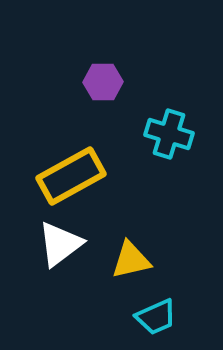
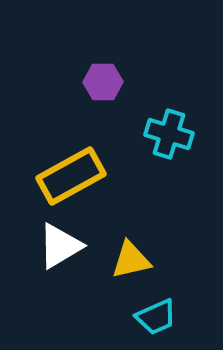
white triangle: moved 2 px down; rotated 6 degrees clockwise
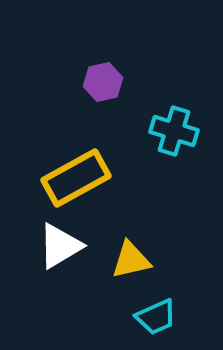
purple hexagon: rotated 12 degrees counterclockwise
cyan cross: moved 5 px right, 3 px up
yellow rectangle: moved 5 px right, 2 px down
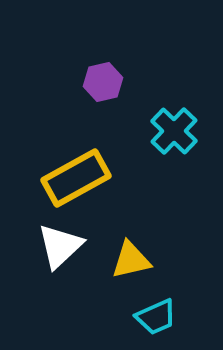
cyan cross: rotated 27 degrees clockwise
white triangle: rotated 12 degrees counterclockwise
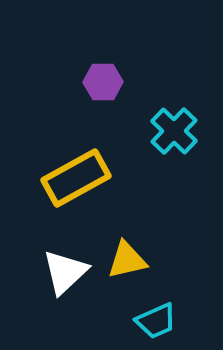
purple hexagon: rotated 12 degrees clockwise
white triangle: moved 5 px right, 26 px down
yellow triangle: moved 4 px left
cyan trapezoid: moved 4 px down
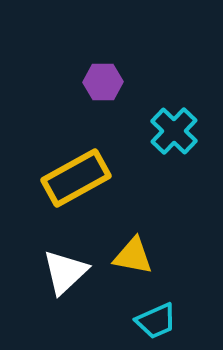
yellow triangle: moved 6 px right, 4 px up; rotated 24 degrees clockwise
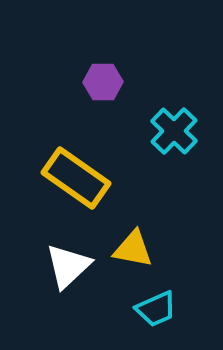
yellow rectangle: rotated 64 degrees clockwise
yellow triangle: moved 7 px up
white triangle: moved 3 px right, 6 px up
cyan trapezoid: moved 12 px up
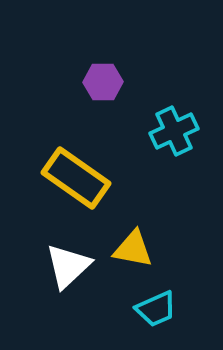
cyan cross: rotated 21 degrees clockwise
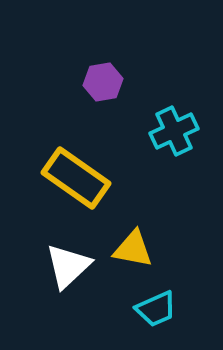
purple hexagon: rotated 9 degrees counterclockwise
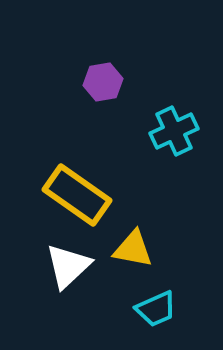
yellow rectangle: moved 1 px right, 17 px down
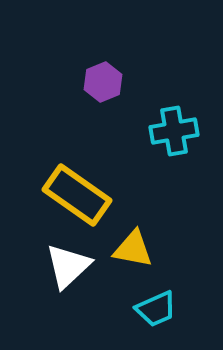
purple hexagon: rotated 12 degrees counterclockwise
cyan cross: rotated 15 degrees clockwise
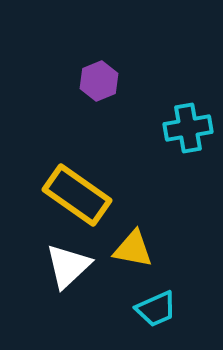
purple hexagon: moved 4 px left, 1 px up
cyan cross: moved 14 px right, 3 px up
